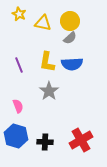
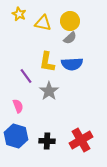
purple line: moved 7 px right, 11 px down; rotated 14 degrees counterclockwise
black cross: moved 2 px right, 1 px up
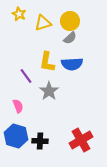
yellow triangle: rotated 30 degrees counterclockwise
black cross: moved 7 px left
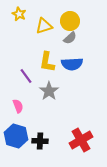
yellow triangle: moved 1 px right, 3 px down
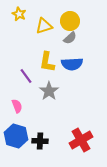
pink semicircle: moved 1 px left
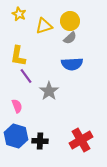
yellow L-shape: moved 29 px left, 6 px up
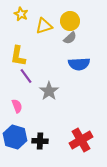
yellow star: moved 2 px right
blue semicircle: moved 7 px right
blue hexagon: moved 1 px left, 1 px down
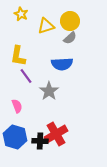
yellow triangle: moved 2 px right
blue semicircle: moved 17 px left
red cross: moved 25 px left, 6 px up
